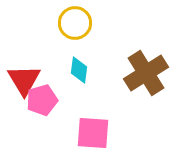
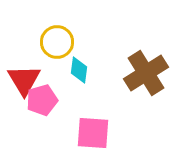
yellow circle: moved 18 px left, 19 px down
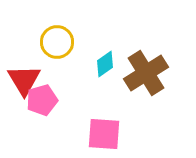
cyan diamond: moved 26 px right, 6 px up; rotated 48 degrees clockwise
pink square: moved 11 px right, 1 px down
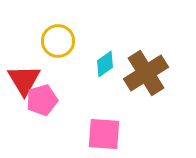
yellow circle: moved 1 px right, 1 px up
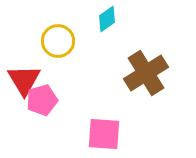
cyan diamond: moved 2 px right, 45 px up
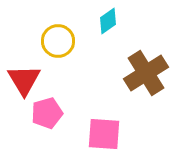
cyan diamond: moved 1 px right, 2 px down
pink pentagon: moved 5 px right, 13 px down
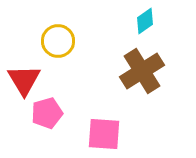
cyan diamond: moved 37 px right
brown cross: moved 4 px left, 2 px up
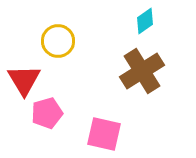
pink square: rotated 9 degrees clockwise
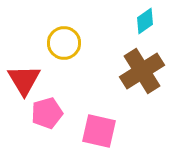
yellow circle: moved 6 px right, 2 px down
pink square: moved 5 px left, 3 px up
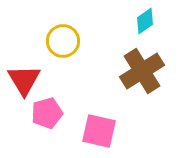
yellow circle: moved 1 px left, 2 px up
